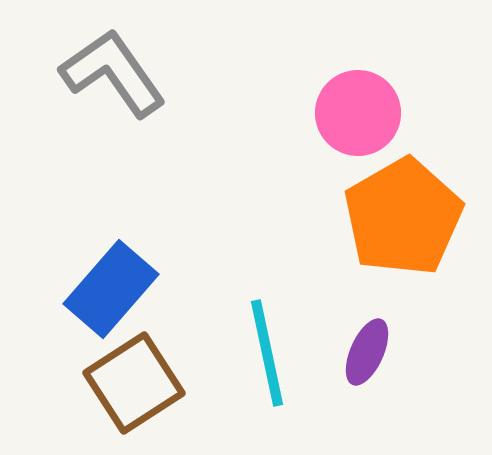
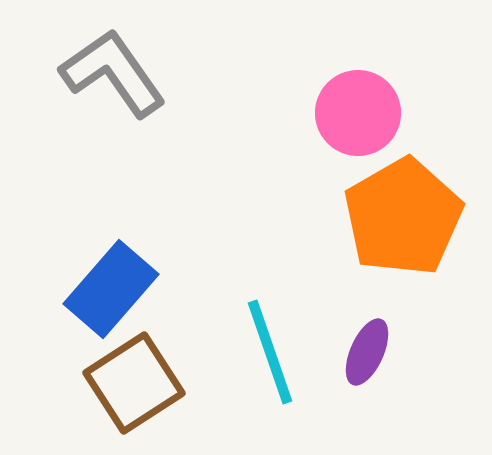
cyan line: moved 3 px right, 1 px up; rotated 7 degrees counterclockwise
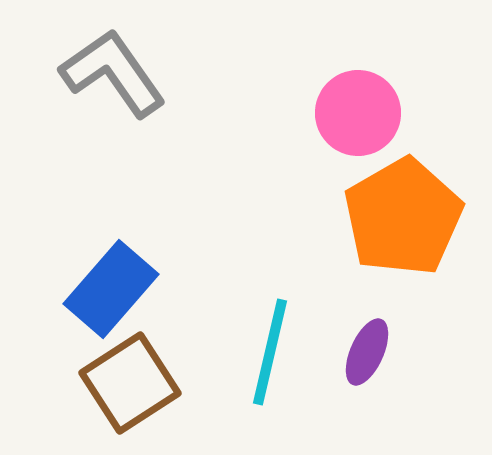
cyan line: rotated 32 degrees clockwise
brown square: moved 4 px left
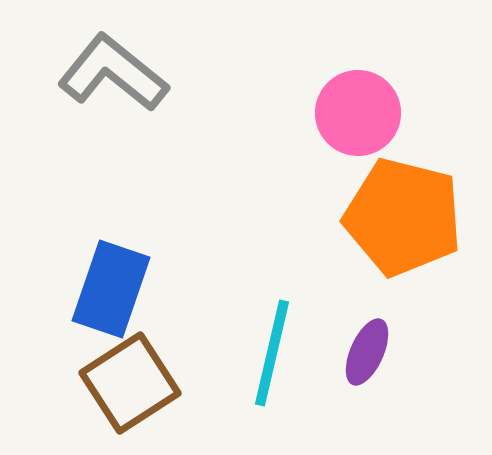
gray L-shape: rotated 16 degrees counterclockwise
orange pentagon: rotated 28 degrees counterclockwise
blue rectangle: rotated 22 degrees counterclockwise
cyan line: moved 2 px right, 1 px down
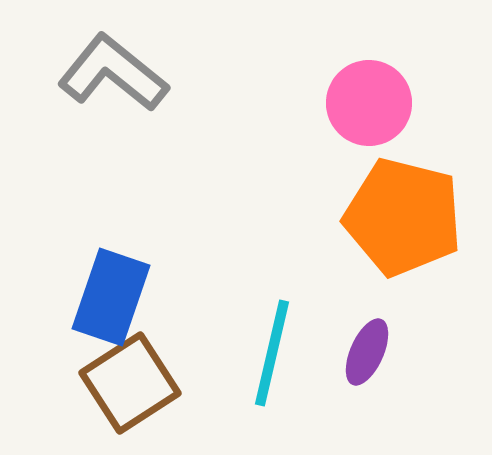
pink circle: moved 11 px right, 10 px up
blue rectangle: moved 8 px down
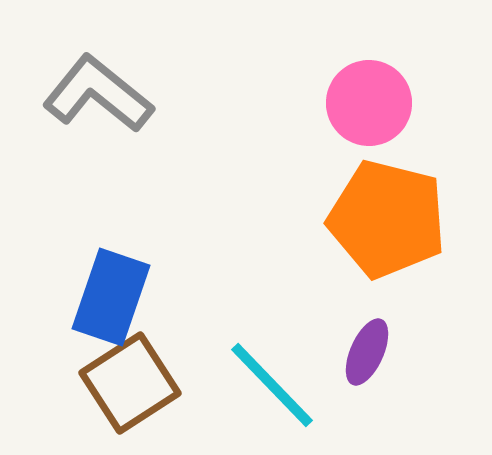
gray L-shape: moved 15 px left, 21 px down
orange pentagon: moved 16 px left, 2 px down
cyan line: moved 32 px down; rotated 57 degrees counterclockwise
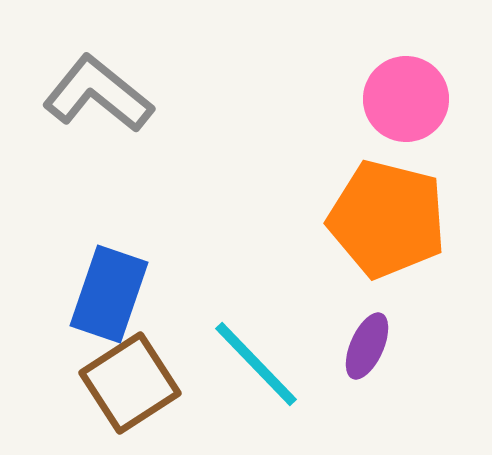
pink circle: moved 37 px right, 4 px up
blue rectangle: moved 2 px left, 3 px up
purple ellipse: moved 6 px up
cyan line: moved 16 px left, 21 px up
